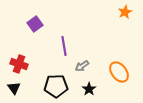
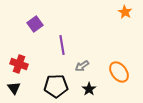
orange star: rotated 16 degrees counterclockwise
purple line: moved 2 px left, 1 px up
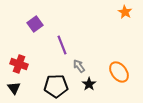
purple line: rotated 12 degrees counterclockwise
gray arrow: moved 3 px left; rotated 88 degrees clockwise
black star: moved 5 px up
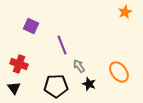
orange star: rotated 16 degrees clockwise
purple square: moved 4 px left, 2 px down; rotated 28 degrees counterclockwise
black star: rotated 16 degrees counterclockwise
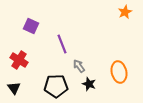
purple line: moved 1 px up
red cross: moved 4 px up; rotated 12 degrees clockwise
orange ellipse: rotated 25 degrees clockwise
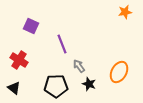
orange star: rotated 16 degrees clockwise
orange ellipse: rotated 40 degrees clockwise
black triangle: rotated 16 degrees counterclockwise
